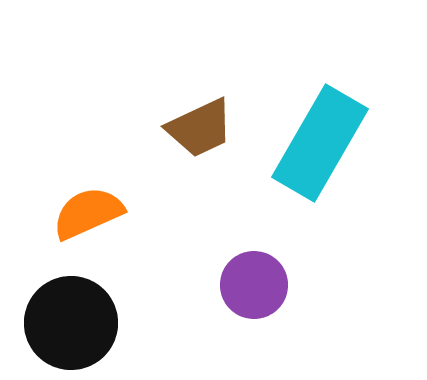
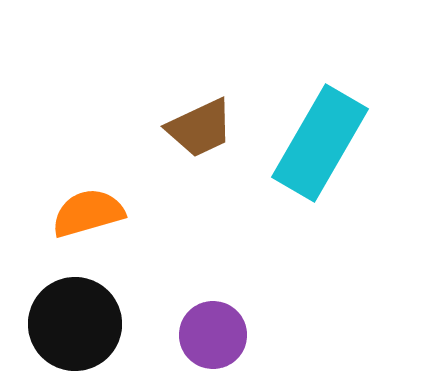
orange semicircle: rotated 8 degrees clockwise
purple circle: moved 41 px left, 50 px down
black circle: moved 4 px right, 1 px down
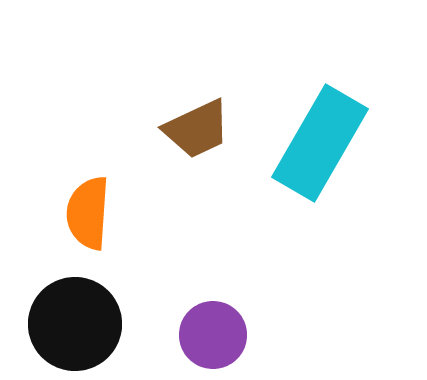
brown trapezoid: moved 3 px left, 1 px down
orange semicircle: rotated 70 degrees counterclockwise
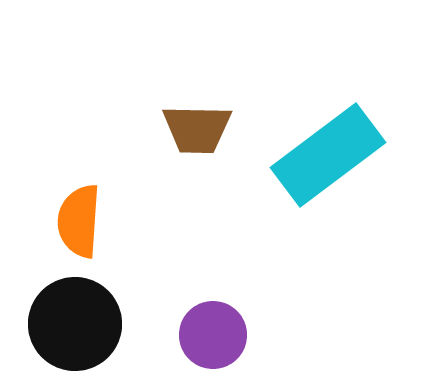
brown trapezoid: rotated 26 degrees clockwise
cyan rectangle: moved 8 px right, 12 px down; rotated 23 degrees clockwise
orange semicircle: moved 9 px left, 8 px down
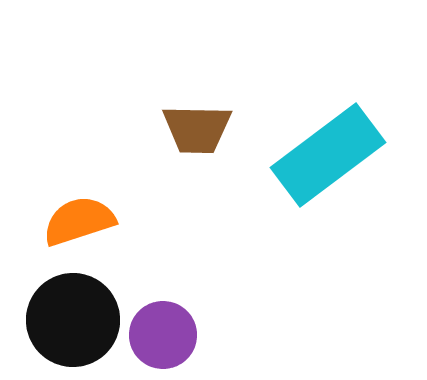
orange semicircle: rotated 68 degrees clockwise
black circle: moved 2 px left, 4 px up
purple circle: moved 50 px left
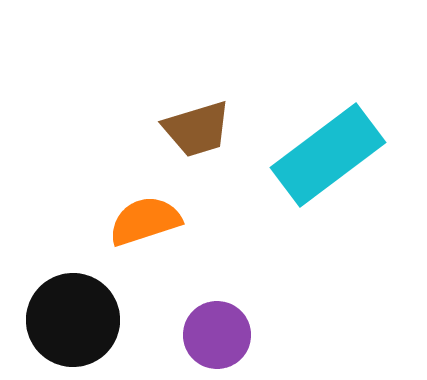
brown trapezoid: rotated 18 degrees counterclockwise
orange semicircle: moved 66 px right
purple circle: moved 54 px right
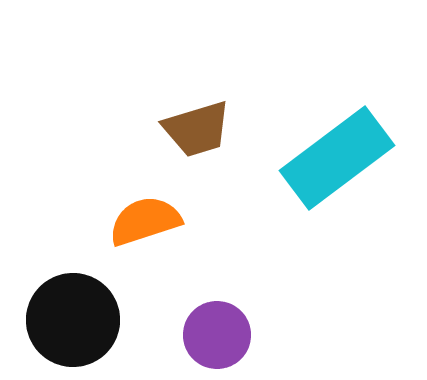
cyan rectangle: moved 9 px right, 3 px down
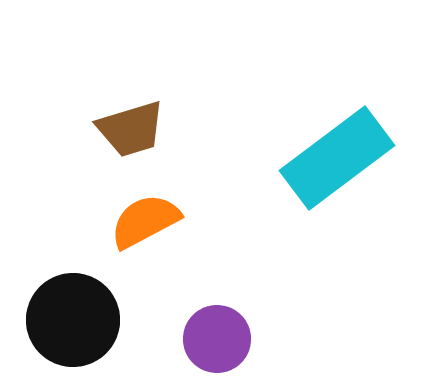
brown trapezoid: moved 66 px left
orange semicircle: rotated 10 degrees counterclockwise
purple circle: moved 4 px down
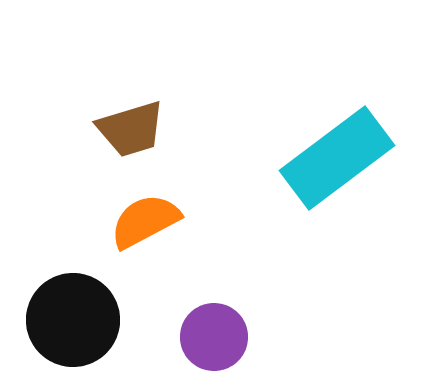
purple circle: moved 3 px left, 2 px up
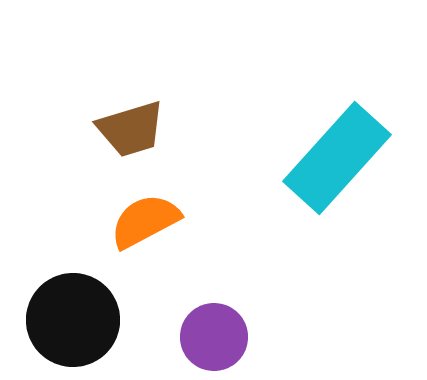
cyan rectangle: rotated 11 degrees counterclockwise
